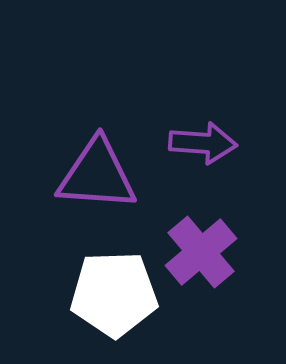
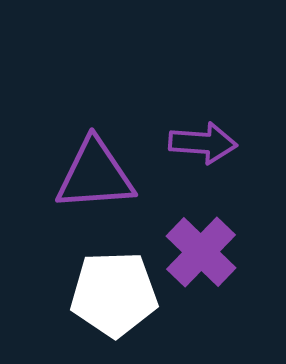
purple triangle: moved 2 px left; rotated 8 degrees counterclockwise
purple cross: rotated 6 degrees counterclockwise
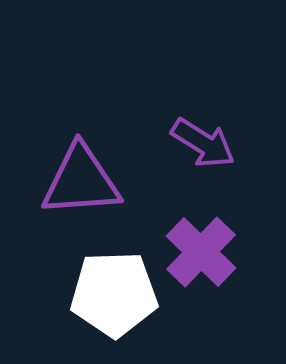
purple arrow: rotated 28 degrees clockwise
purple triangle: moved 14 px left, 6 px down
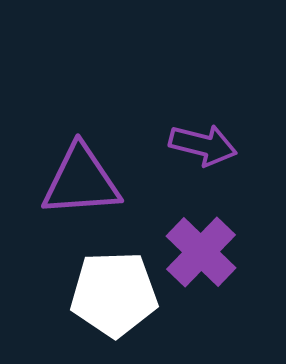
purple arrow: moved 2 px down; rotated 18 degrees counterclockwise
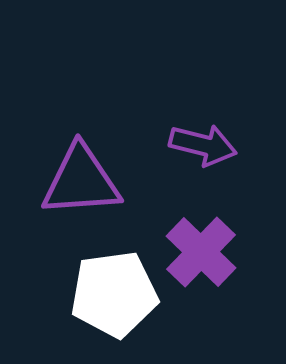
white pentagon: rotated 6 degrees counterclockwise
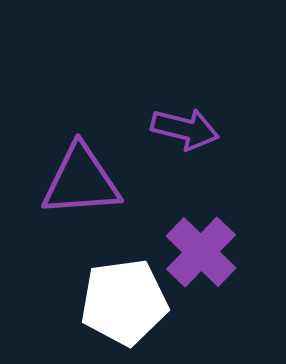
purple arrow: moved 18 px left, 16 px up
white pentagon: moved 10 px right, 8 px down
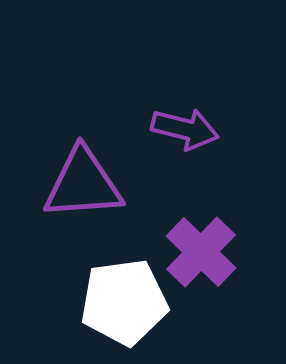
purple triangle: moved 2 px right, 3 px down
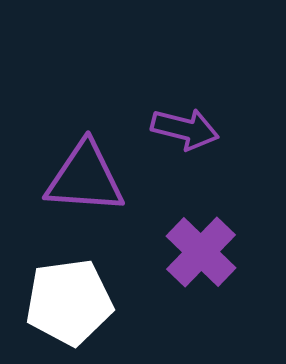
purple triangle: moved 2 px right, 6 px up; rotated 8 degrees clockwise
white pentagon: moved 55 px left
